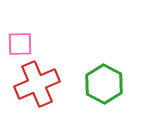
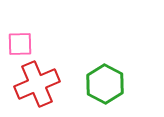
green hexagon: moved 1 px right
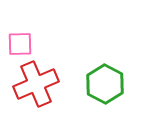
red cross: moved 1 px left
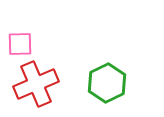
green hexagon: moved 2 px right, 1 px up; rotated 6 degrees clockwise
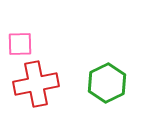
red cross: rotated 12 degrees clockwise
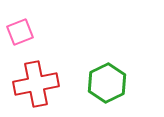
pink square: moved 12 px up; rotated 20 degrees counterclockwise
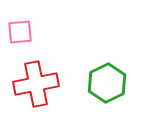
pink square: rotated 16 degrees clockwise
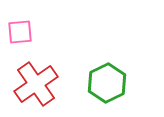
red cross: rotated 24 degrees counterclockwise
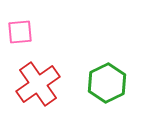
red cross: moved 2 px right
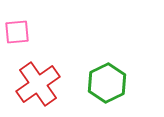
pink square: moved 3 px left
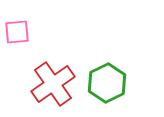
red cross: moved 15 px right
